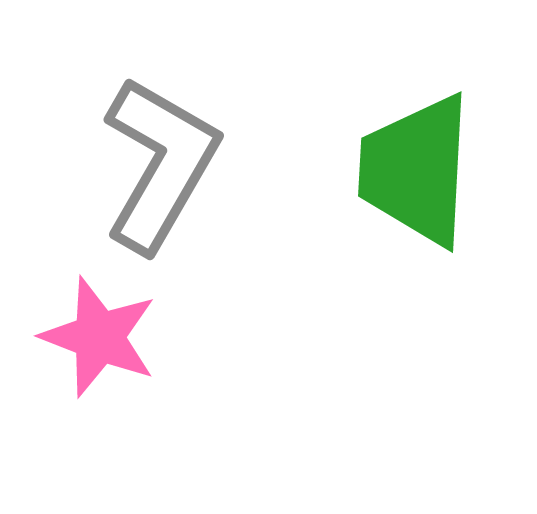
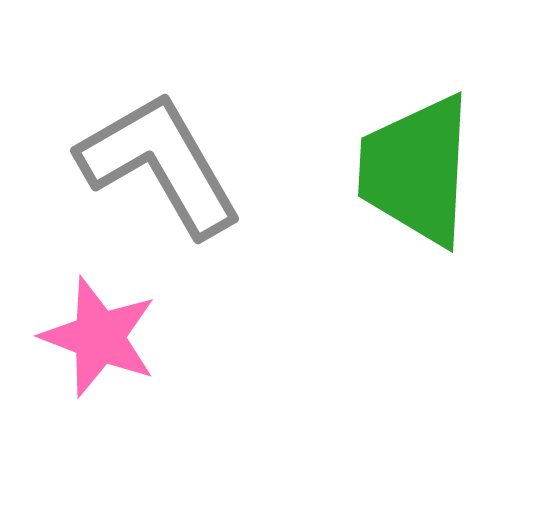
gray L-shape: rotated 60 degrees counterclockwise
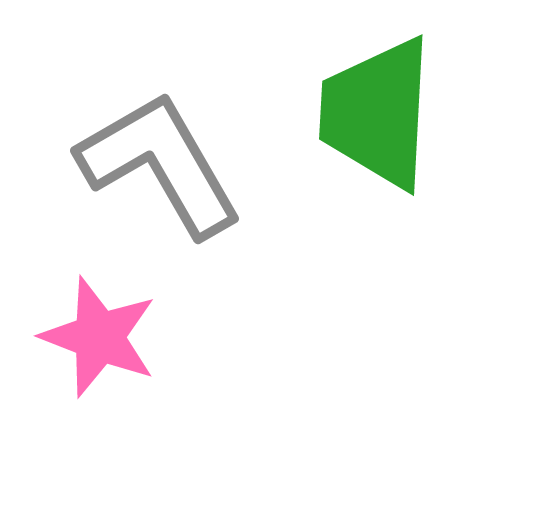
green trapezoid: moved 39 px left, 57 px up
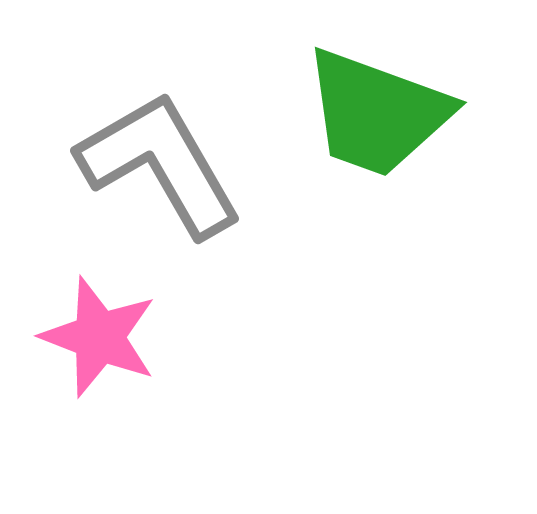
green trapezoid: rotated 73 degrees counterclockwise
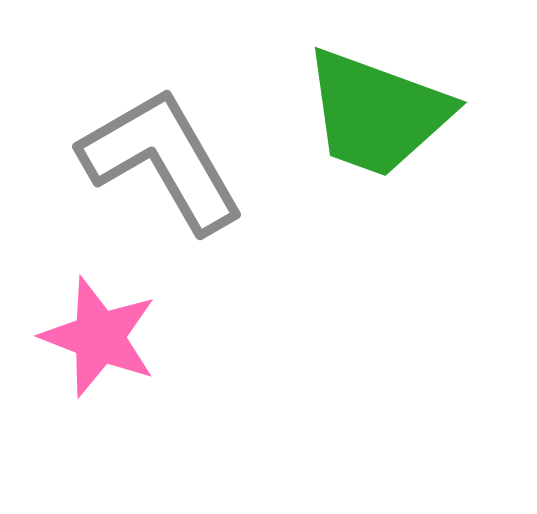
gray L-shape: moved 2 px right, 4 px up
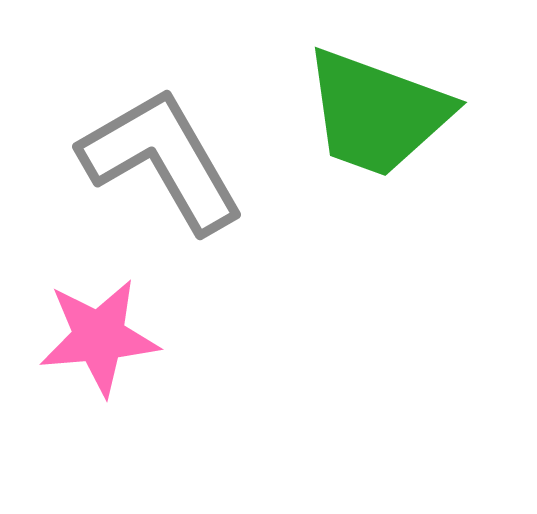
pink star: rotated 26 degrees counterclockwise
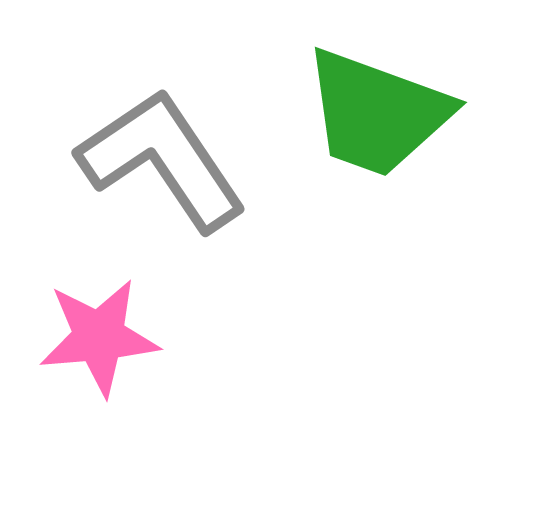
gray L-shape: rotated 4 degrees counterclockwise
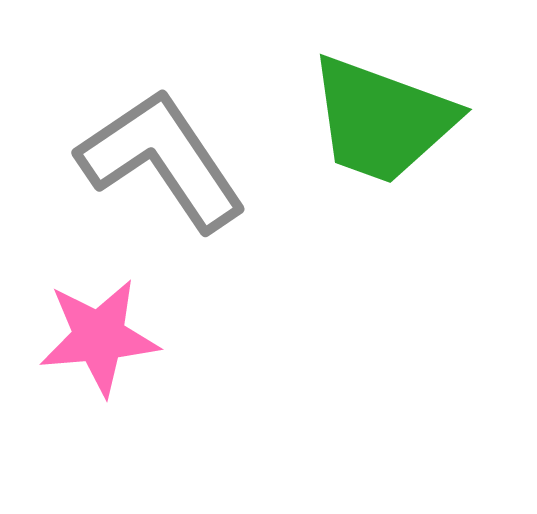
green trapezoid: moved 5 px right, 7 px down
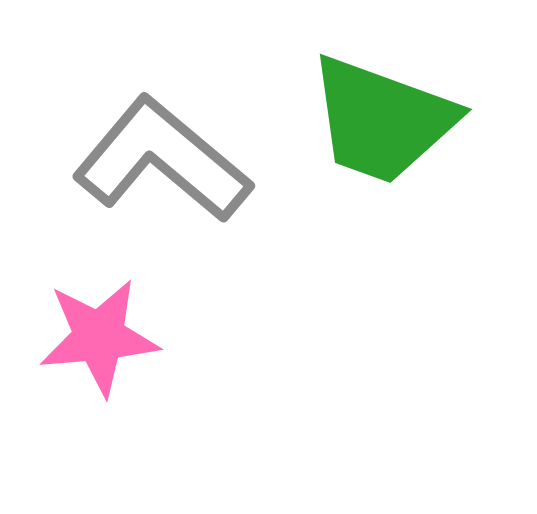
gray L-shape: rotated 16 degrees counterclockwise
